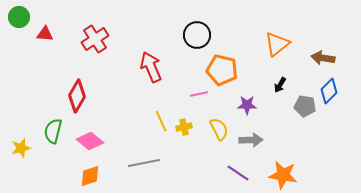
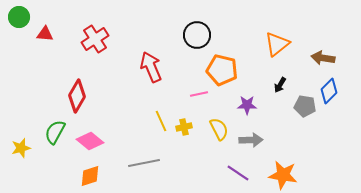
green semicircle: moved 2 px right, 1 px down; rotated 15 degrees clockwise
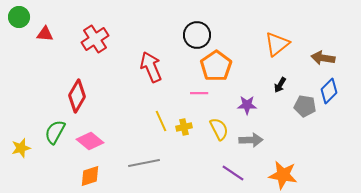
orange pentagon: moved 6 px left, 4 px up; rotated 24 degrees clockwise
pink line: moved 1 px up; rotated 12 degrees clockwise
purple line: moved 5 px left
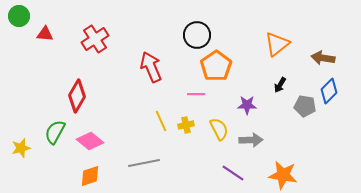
green circle: moved 1 px up
pink line: moved 3 px left, 1 px down
yellow cross: moved 2 px right, 2 px up
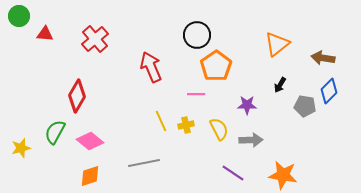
red cross: rotated 8 degrees counterclockwise
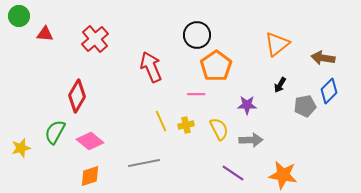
gray pentagon: rotated 20 degrees counterclockwise
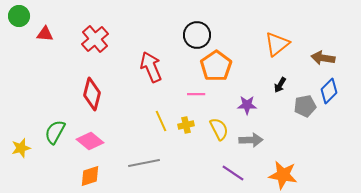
red diamond: moved 15 px right, 2 px up; rotated 16 degrees counterclockwise
